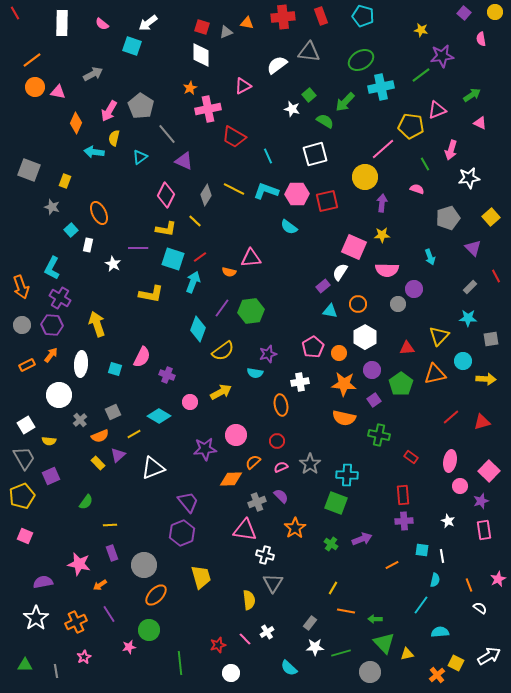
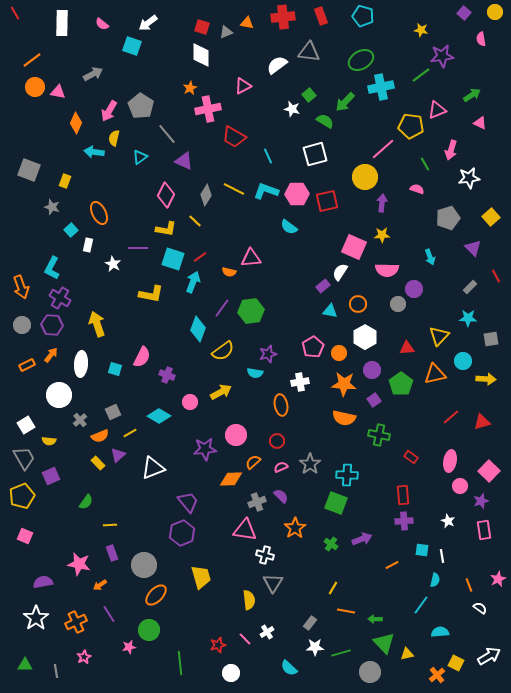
yellow line at (134, 434): moved 4 px left, 1 px up
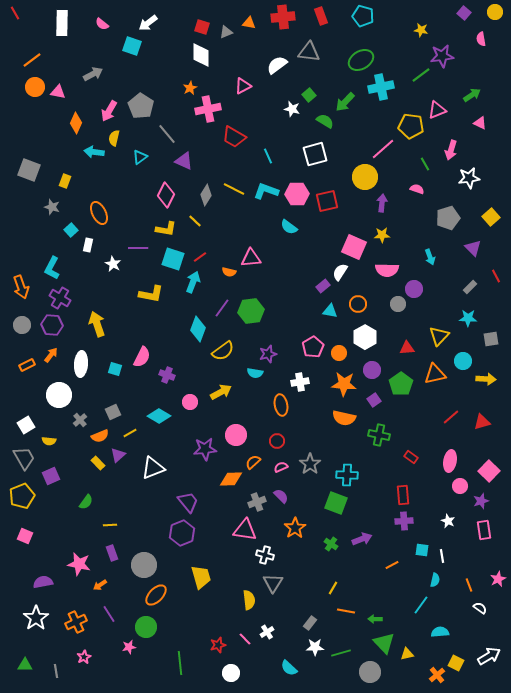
orange triangle at (247, 23): moved 2 px right
green circle at (149, 630): moved 3 px left, 3 px up
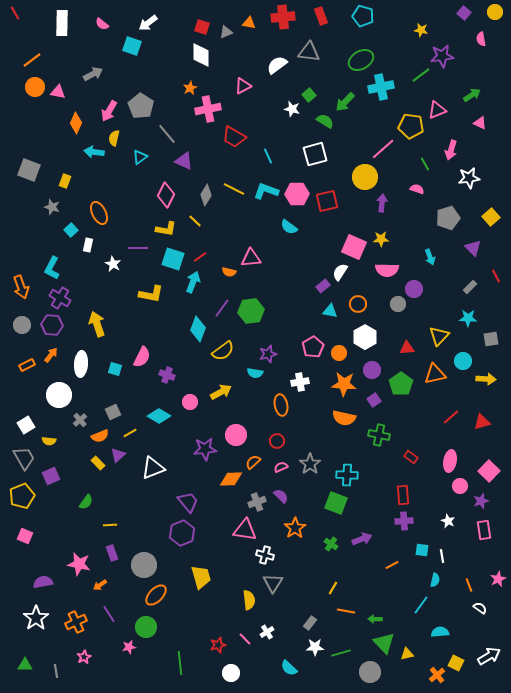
yellow star at (382, 235): moved 1 px left, 4 px down
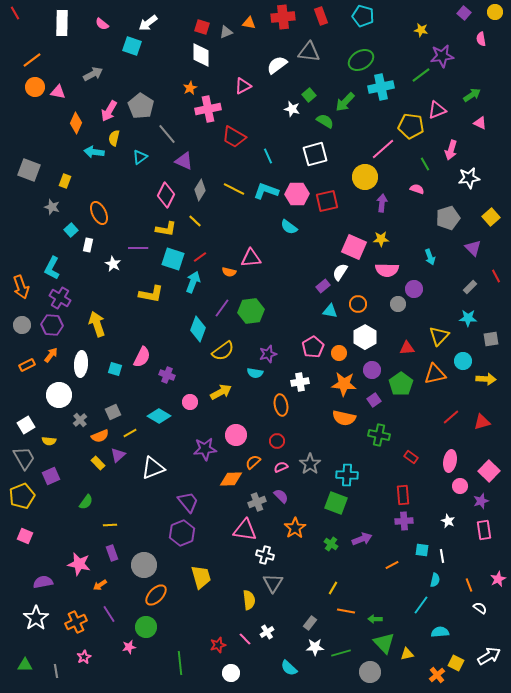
gray diamond at (206, 195): moved 6 px left, 5 px up
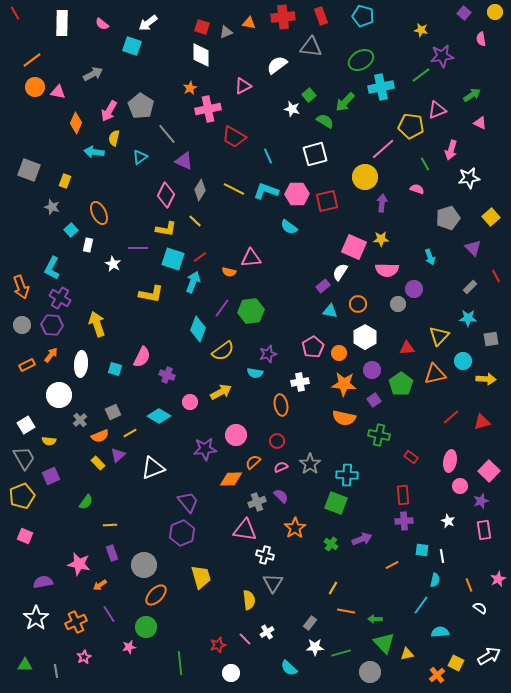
gray triangle at (309, 52): moved 2 px right, 5 px up
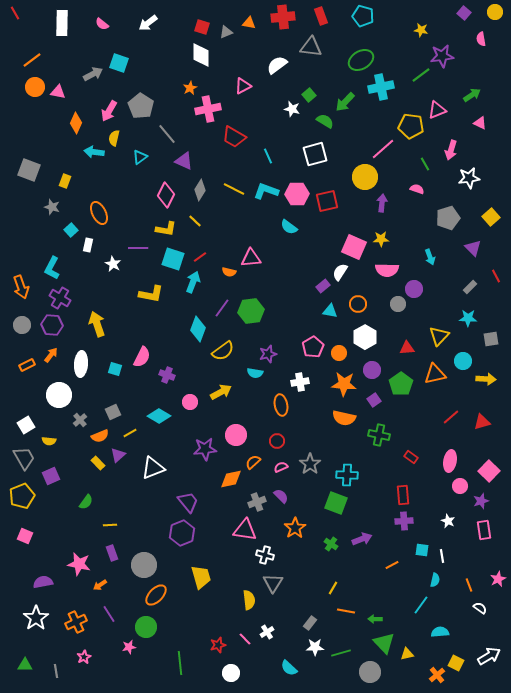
cyan square at (132, 46): moved 13 px left, 17 px down
orange diamond at (231, 479): rotated 10 degrees counterclockwise
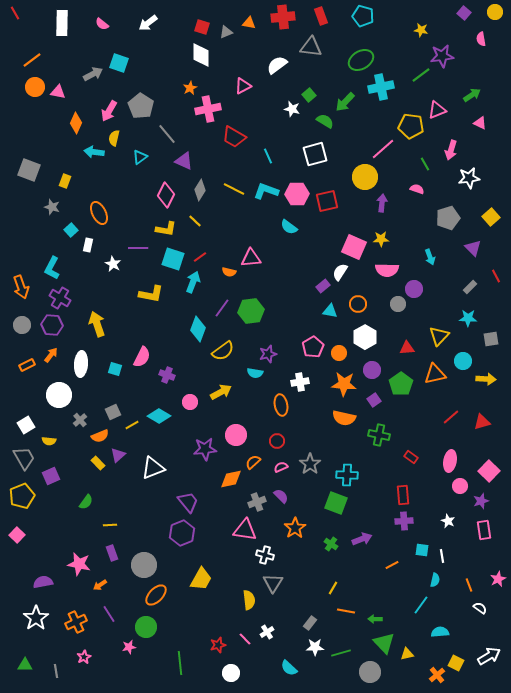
yellow line at (130, 433): moved 2 px right, 8 px up
pink square at (25, 536): moved 8 px left, 1 px up; rotated 21 degrees clockwise
yellow trapezoid at (201, 577): moved 2 px down; rotated 45 degrees clockwise
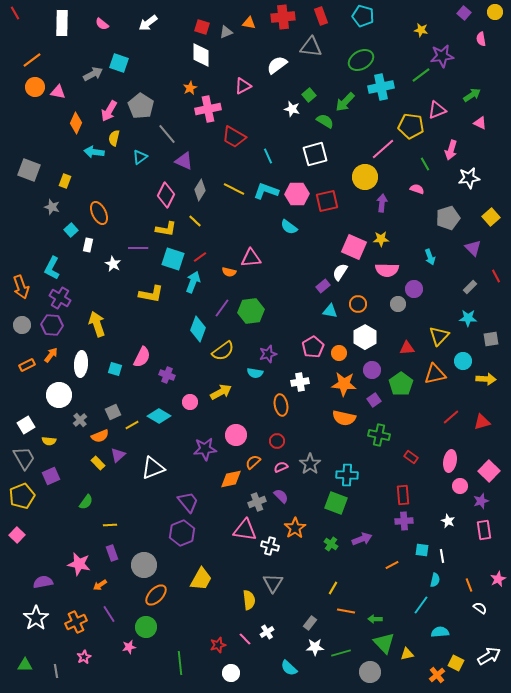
white cross at (265, 555): moved 5 px right, 9 px up
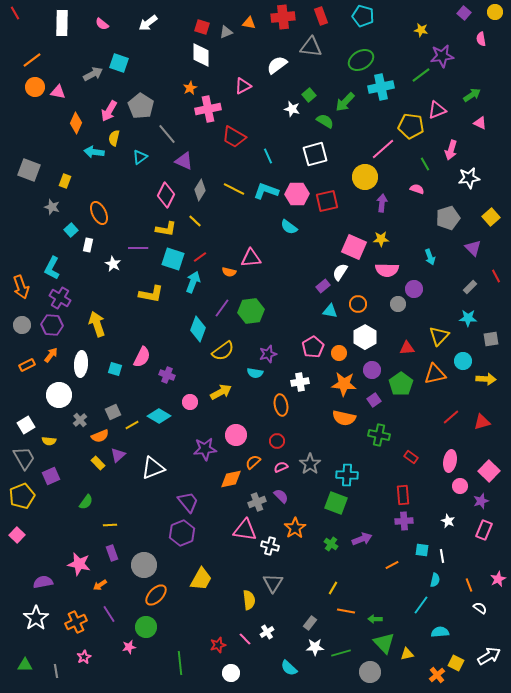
pink rectangle at (484, 530): rotated 30 degrees clockwise
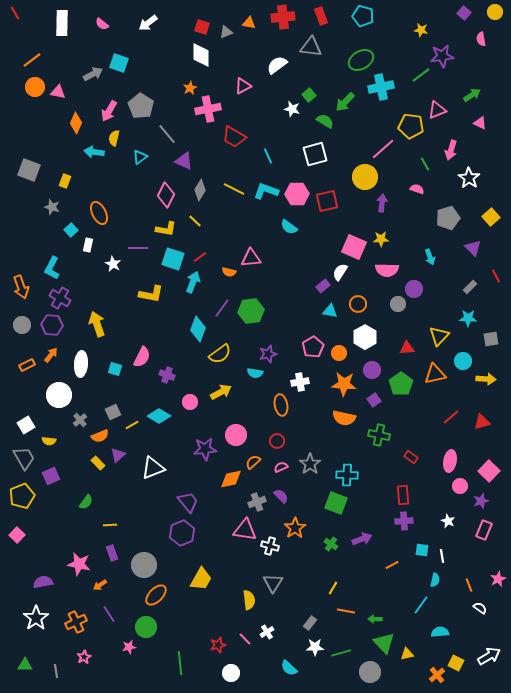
white star at (469, 178): rotated 30 degrees counterclockwise
yellow semicircle at (223, 351): moved 3 px left, 3 px down
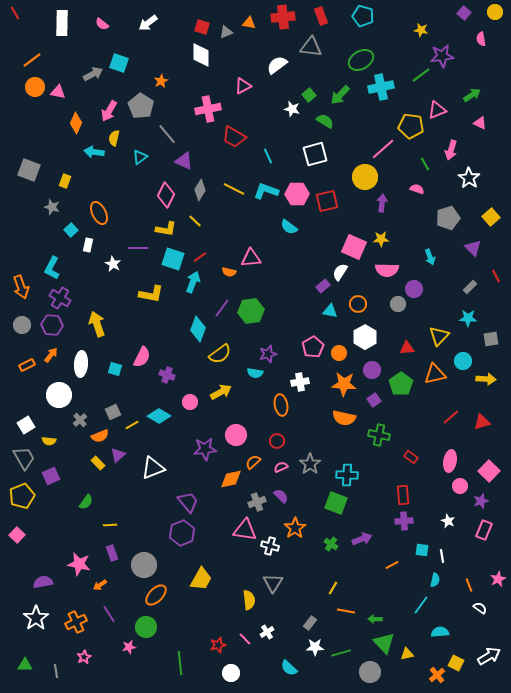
orange star at (190, 88): moved 29 px left, 7 px up
green arrow at (345, 102): moved 5 px left, 7 px up
